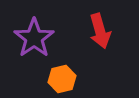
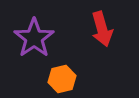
red arrow: moved 2 px right, 2 px up
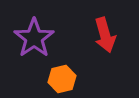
red arrow: moved 3 px right, 6 px down
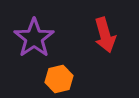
orange hexagon: moved 3 px left
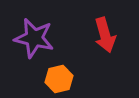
purple star: rotated 24 degrees counterclockwise
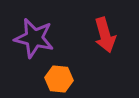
orange hexagon: rotated 20 degrees clockwise
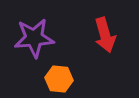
purple star: rotated 18 degrees counterclockwise
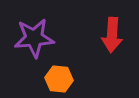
red arrow: moved 7 px right; rotated 20 degrees clockwise
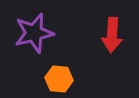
purple star: moved 5 px up; rotated 9 degrees counterclockwise
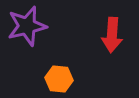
purple star: moved 7 px left, 7 px up
